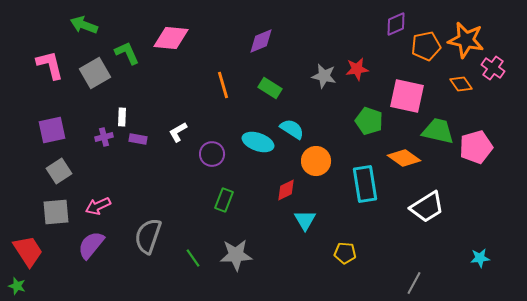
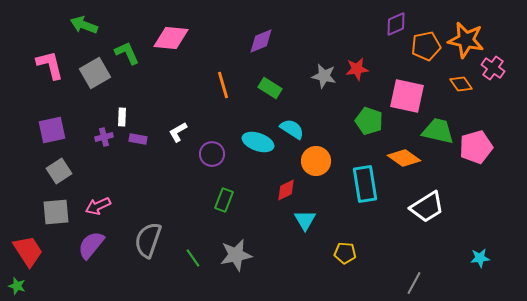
gray semicircle at (148, 236): moved 4 px down
gray star at (236, 255): rotated 8 degrees counterclockwise
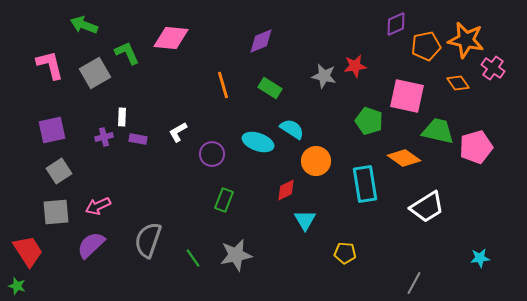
red star at (357, 69): moved 2 px left, 3 px up
orange diamond at (461, 84): moved 3 px left, 1 px up
purple semicircle at (91, 245): rotated 8 degrees clockwise
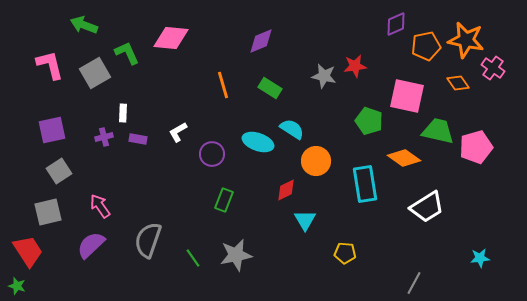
white rectangle at (122, 117): moved 1 px right, 4 px up
pink arrow at (98, 206): moved 2 px right; rotated 80 degrees clockwise
gray square at (56, 212): moved 8 px left; rotated 8 degrees counterclockwise
